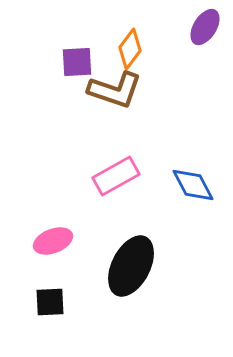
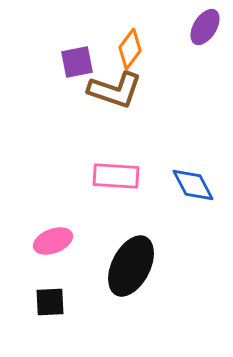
purple square: rotated 8 degrees counterclockwise
pink rectangle: rotated 33 degrees clockwise
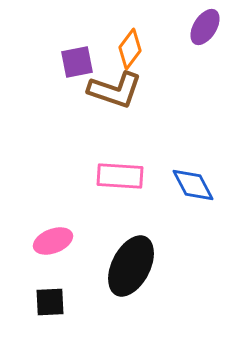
pink rectangle: moved 4 px right
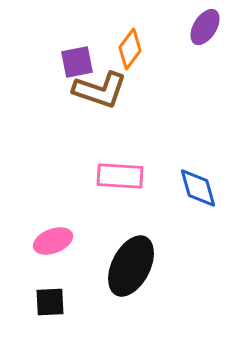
brown L-shape: moved 15 px left
blue diamond: moved 5 px right, 3 px down; rotated 12 degrees clockwise
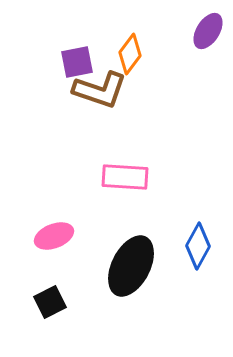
purple ellipse: moved 3 px right, 4 px down
orange diamond: moved 5 px down
pink rectangle: moved 5 px right, 1 px down
blue diamond: moved 58 px down; rotated 45 degrees clockwise
pink ellipse: moved 1 px right, 5 px up
black square: rotated 24 degrees counterclockwise
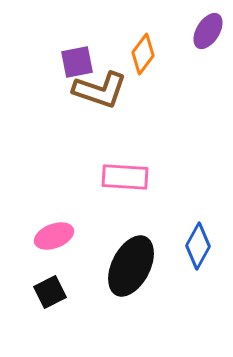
orange diamond: moved 13 px right
black square: moved 10 px up
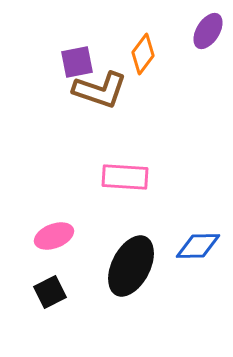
blue diamond: rotated 60 degrees clockwise
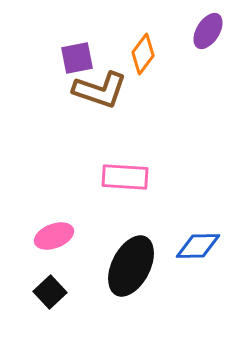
purple square: moved 4 px up
black square: rotated 16 degrees counterclockwise
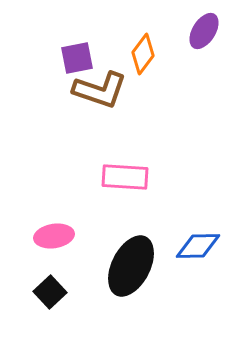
purple ellipse: moved 4 px left
pink ellipse: rotated 12 degrees clockwise
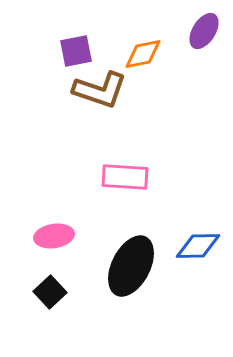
orange diamond: rotated 42 degrees clockwise
purple square: moved 1 px left, 7 px up
